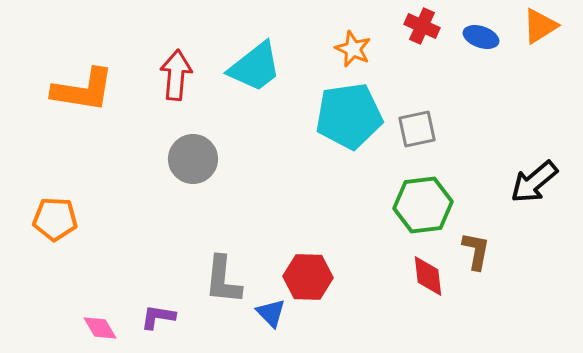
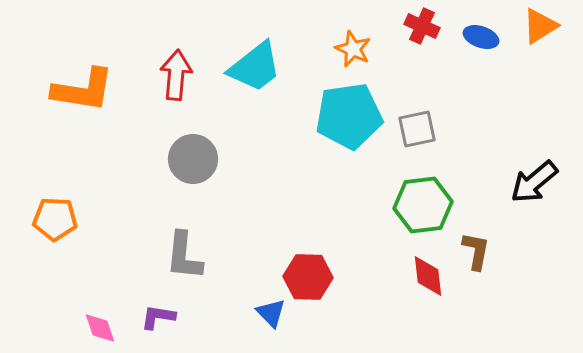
gray L-shape: moved 39 px left, 24 px up
pink diamond: rotated 12 degrees clockwise
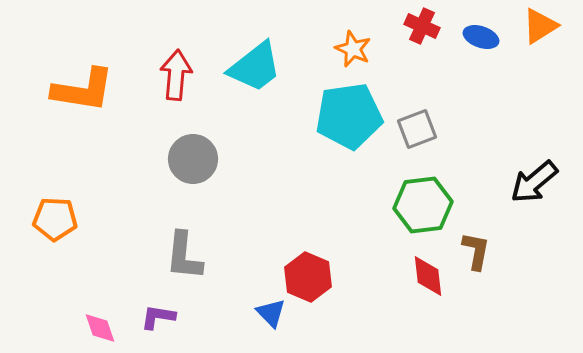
gray square: rotated 9 degrees counterclockwise
red hexagon: rotated 21 degrees clockwise
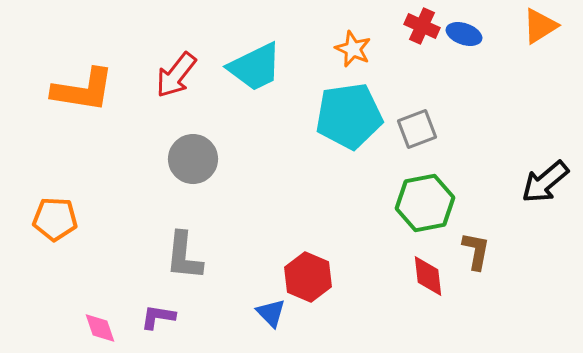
blue ellipse: moved 17 px left, 3 px up
cyan trapezoid: rotated 12 degrees clockwise
red arrow: rotated 147 degrees counterclockwise
black arrow: moved 11 px right
green hexagon: moved 2 px right, 2 px up; rotated 4 degrees counterclockwise
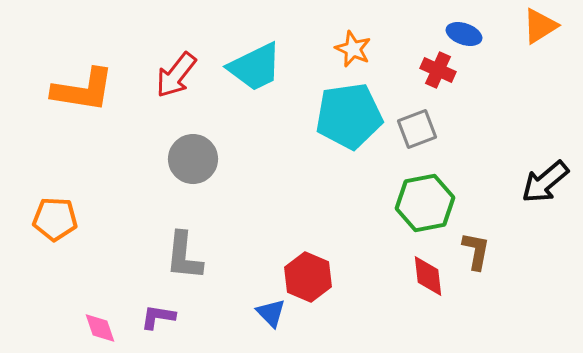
red cross: moved 16 px right, 44 px down
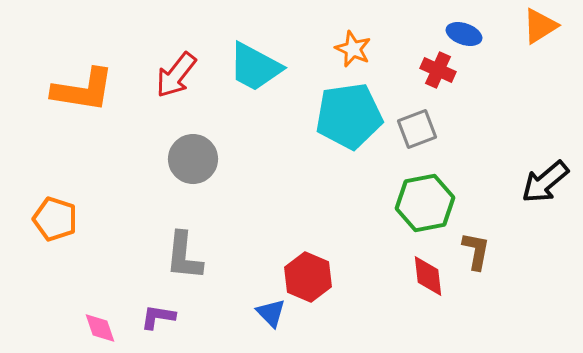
cyan trapezoid: rotated 54 degrees clockwise
orange pentagon: rotated 15 degrees clockwise
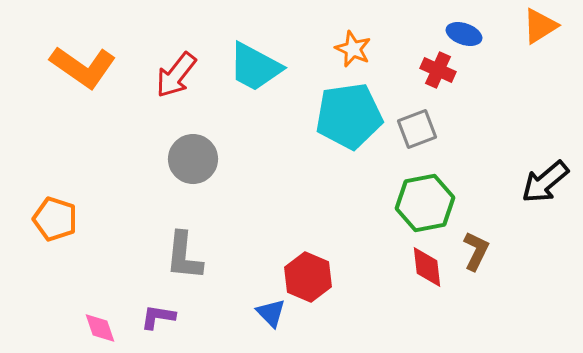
orange L-shape: moved 23 px up; rotated 26 degrees clockwise
brown L-shape: rotated 15 degrees clockwise
red diamond: moved 1 px left, 9 px up
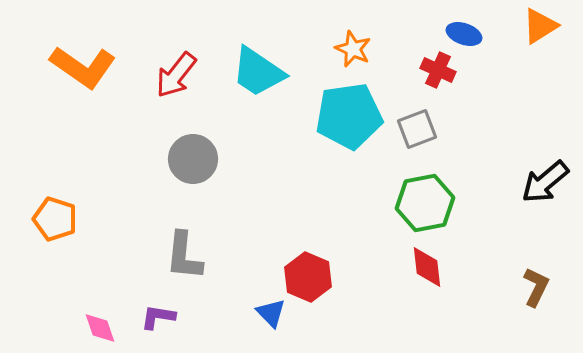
cyan trapezoid: moved 3 px right, 5 px down; rotated 6 degrees clockwise
brown L-shape: moved 60 px right, 36 px down
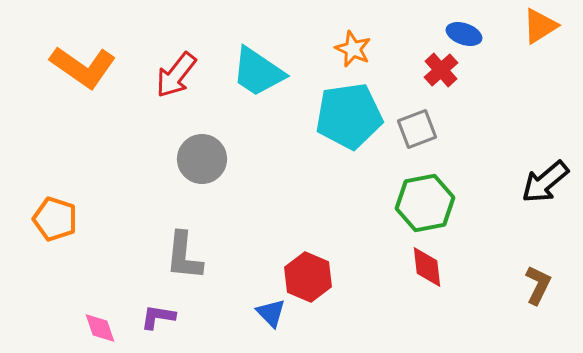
red cross: moved 3 px right; rotated 24 degrees clockwise
gray circle: moved 9 px right
brown L-shape: moved 2 px right, 2 px up
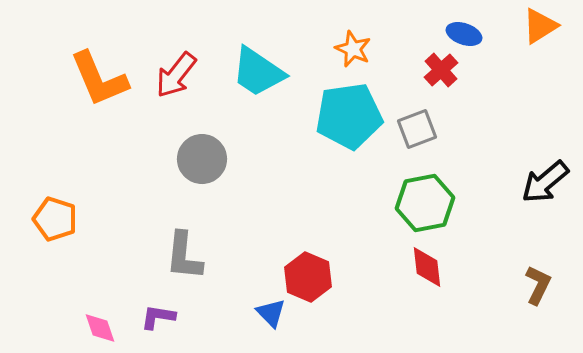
orange L-shape: moved 16 px right, 12 px down; rotated 32 degrees clockwise
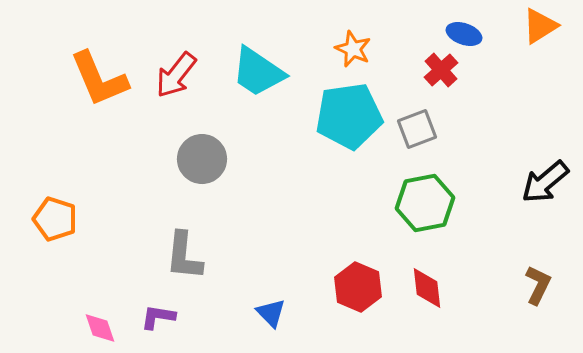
red diamond: moved 21 px down
red hexagon: moved 50 px right, 10 px down
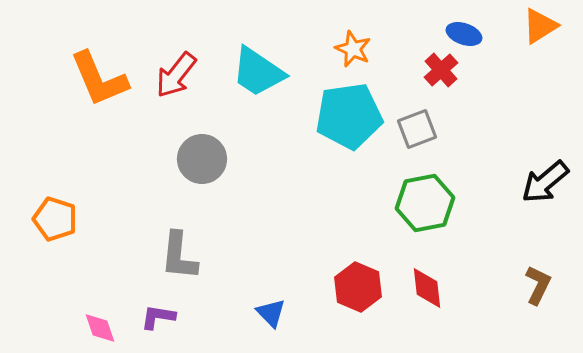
gray L-shape: moved 5 px left
